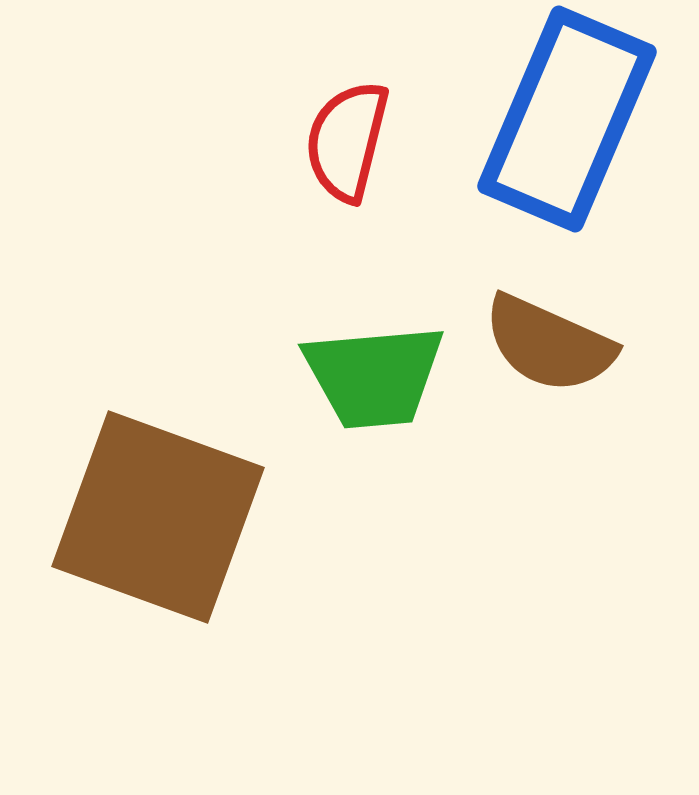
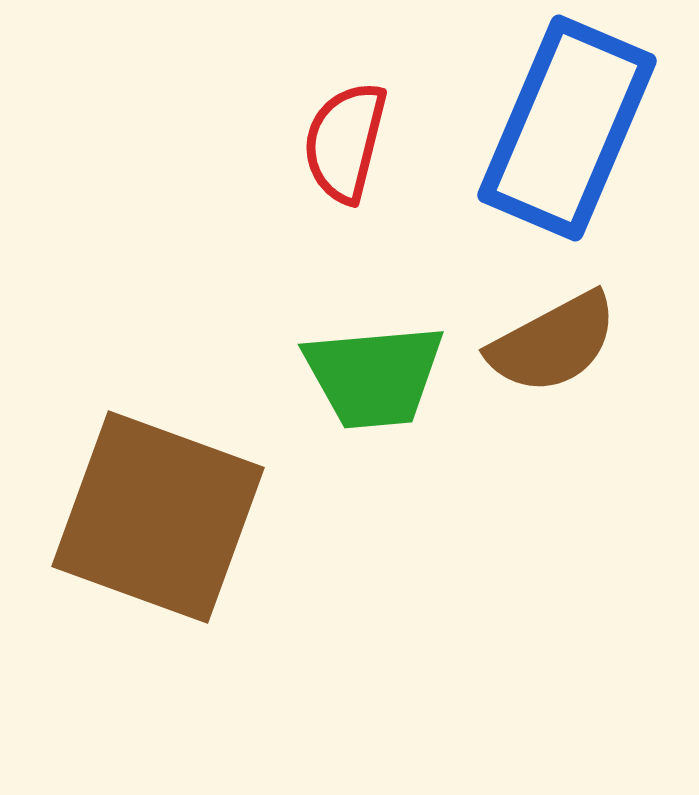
blue rectangle: moved 9 px down
red semicircle: moved 2 px left, 1 px down
brown semicircle: moved 4 px right, 1 px up; rotated 52 degrees counterclockwise
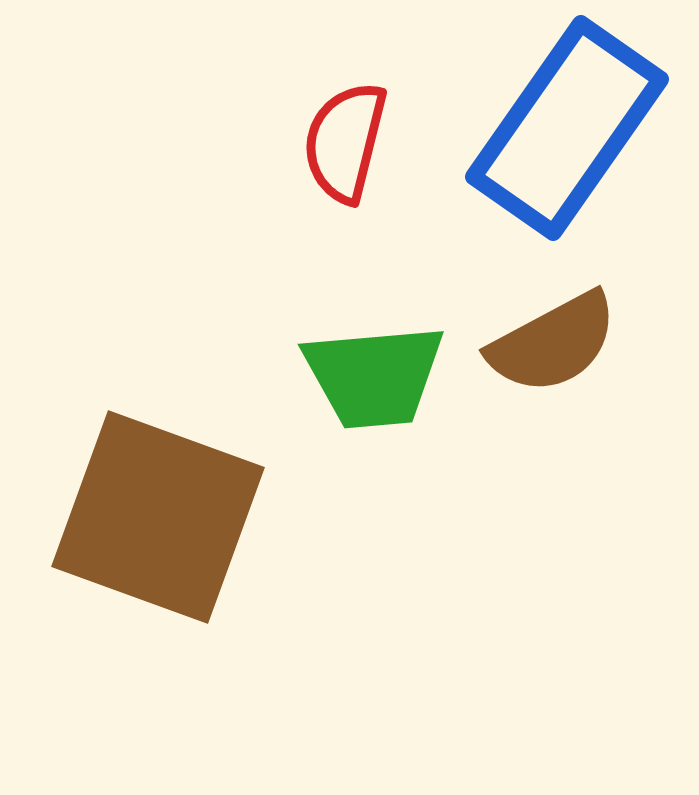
blue rectangle: rotated 12 degrees clockwise
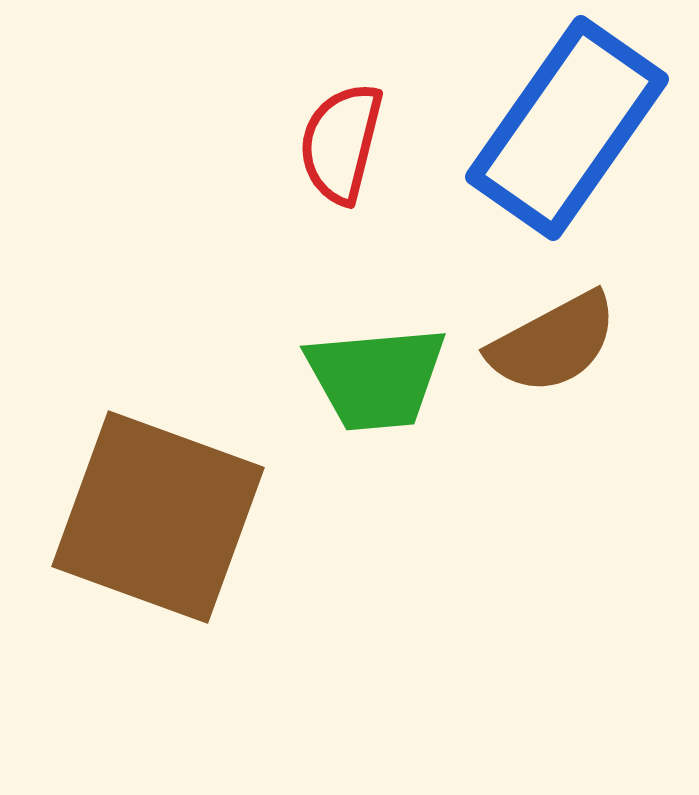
red semicircle: moved 4 px left, 1 px down
green trapezoid: moved 2 px right, 2 px down
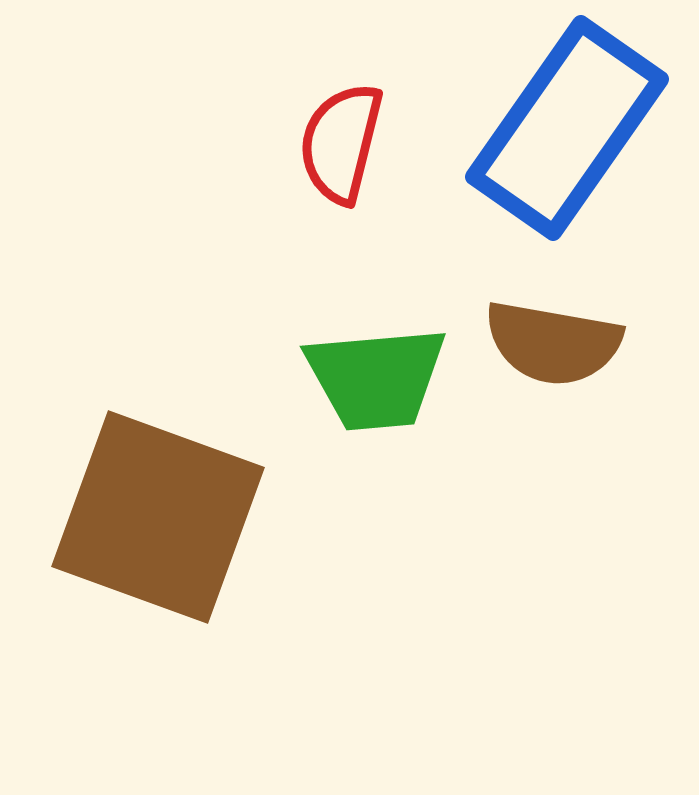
brown semicircle: rotated 38 degrees clockwise
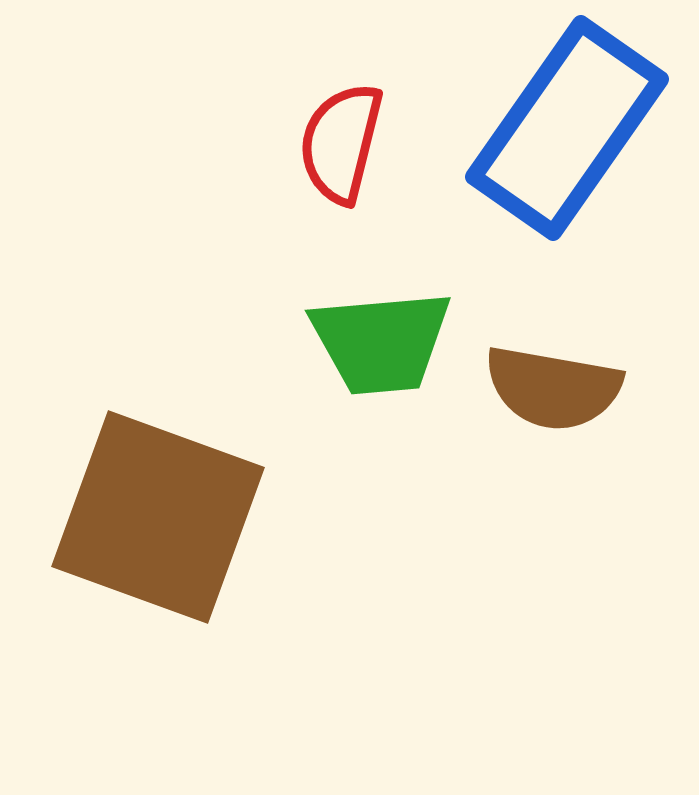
brown semicircle: moved 45 px down
green trapezoid: moved 5 px right, 36 px up
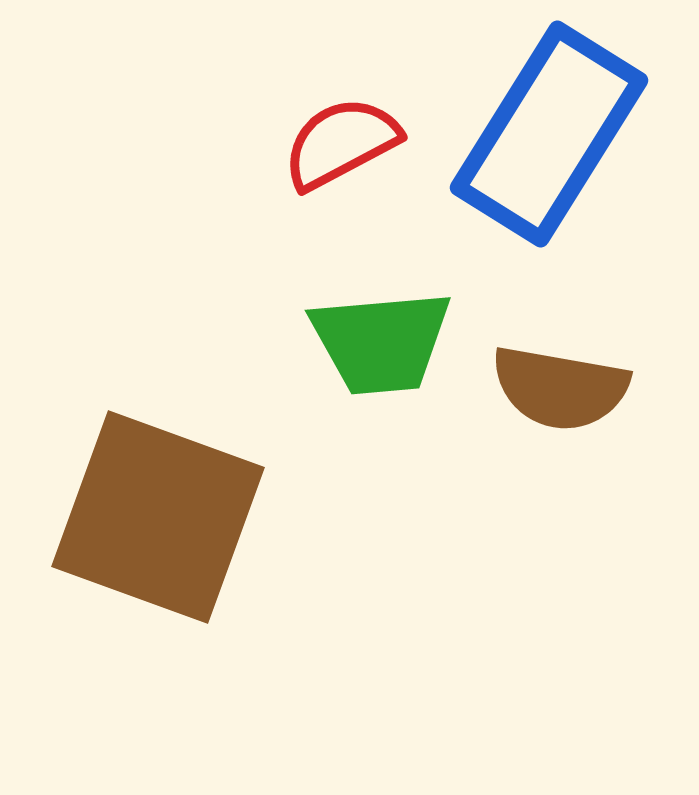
blue rectangle: moved 18 px left, 6 px down; rotated 3 degrees counterclockwise
red semicircle: rotated 48 degrees clockwise
brown semicircle: moved 7 px right
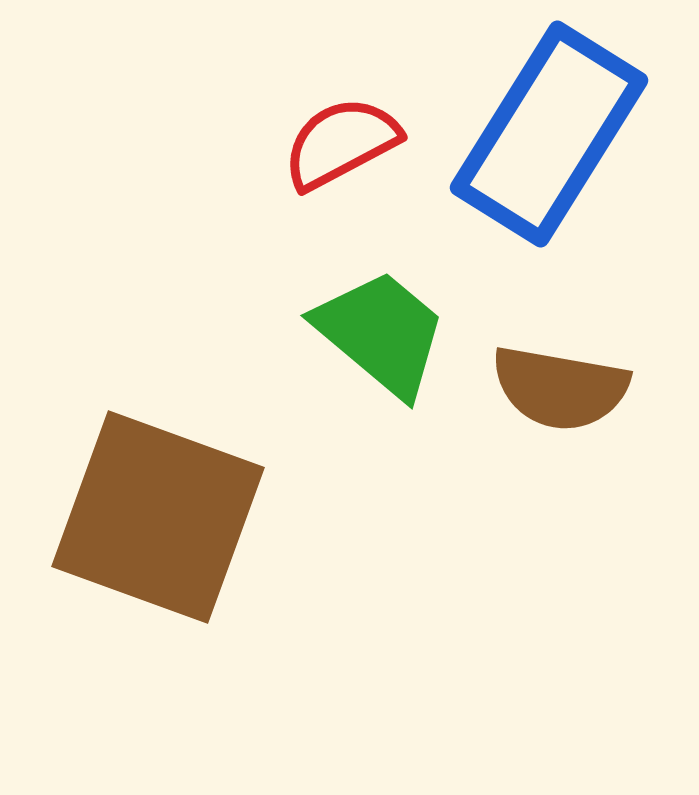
green trapezoid: moved 9 px up; rotated 135 degrees counterclockwise
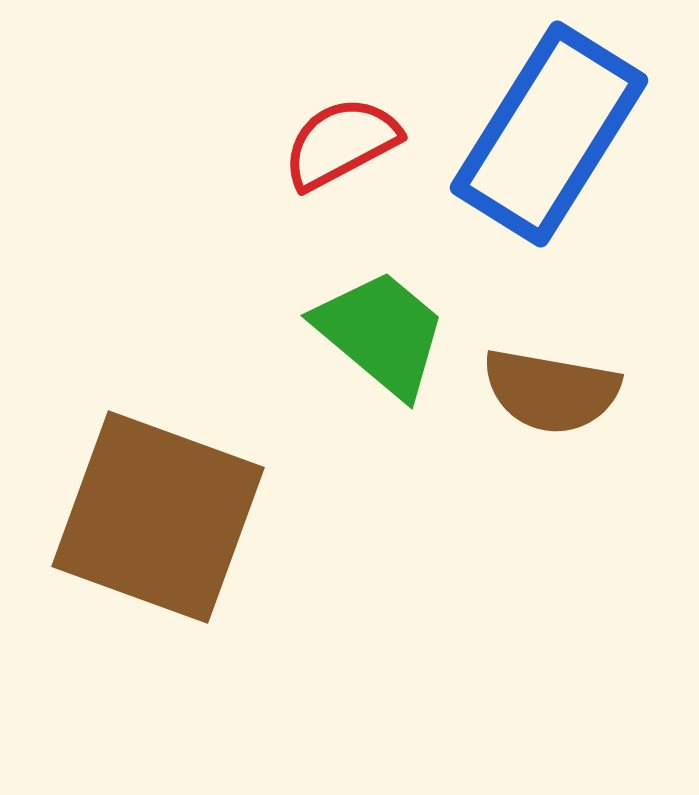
brown semicircle: moved 9 px left, 3 px down
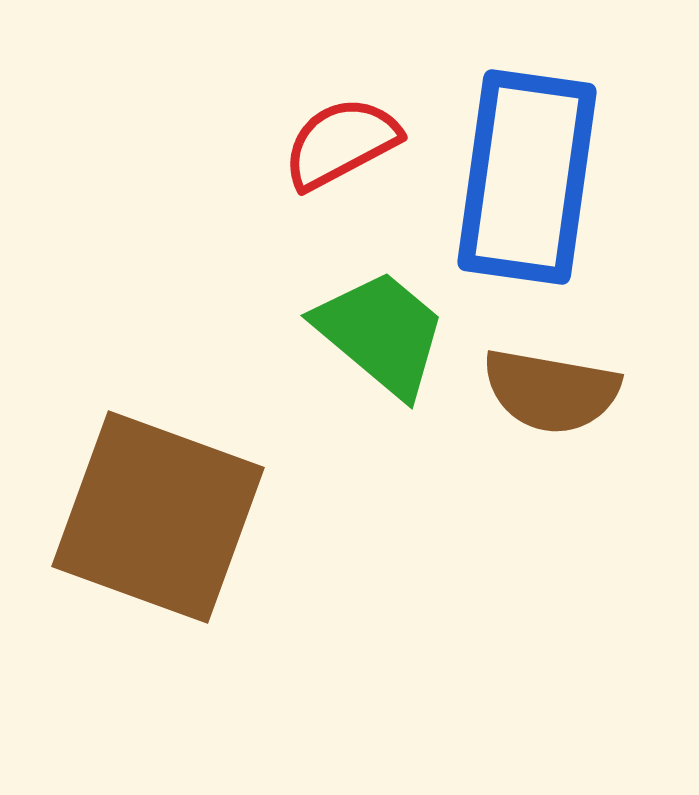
blue rectangle: moved 22 px left, 43 px down; rotated 24 degrees counterclockwise
